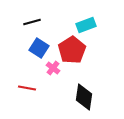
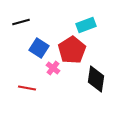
black line: moved 11 px left
black diamond: moved 12 px right, 18 px up
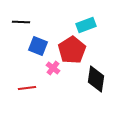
black line: rotated 18 degrees clockwise
blue square: moved 1 px left, 2 px up; rotated 12 degrees counterclockwise
red line: rotated 18 degrees counterclockwise
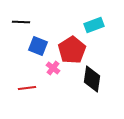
cyan rectangle: moved 8 px right
black diamond: moved 4 px left
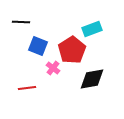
cyan rectangle: moved 2 px left, 4 px down
black diamond: rotated 72 degrees clockwise
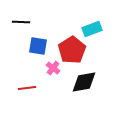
blue square: rotated 12 degrees counterclockwise
black diamond: moved 8 px left, 3 px down
